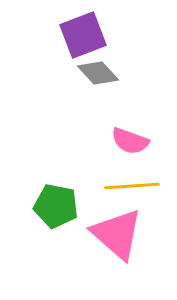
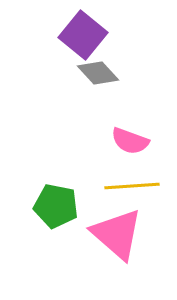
purple square: rotated 30 degrees counterclockwise
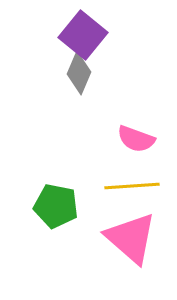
gray diamond: moved 19 px left; rotated 66 degrees clockwise
pink semicircle: moved 6 px right, 2 px up
pink triangle: moved 14 px right, 4 px down
